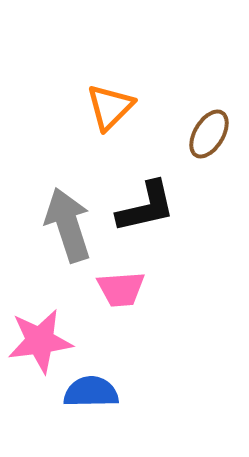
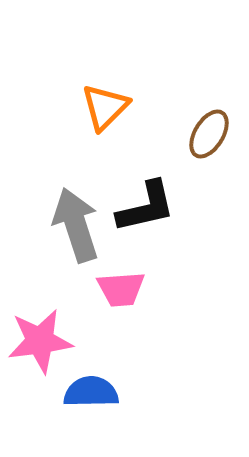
orange triangle: moved 5 px left
gray arrow: moved 8 px right
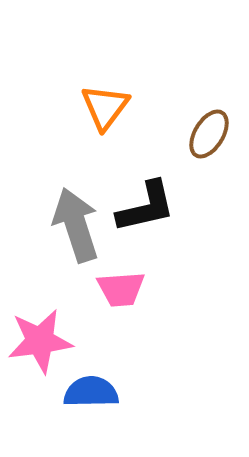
orange triangle: rotated 8 degrees counterclockwise
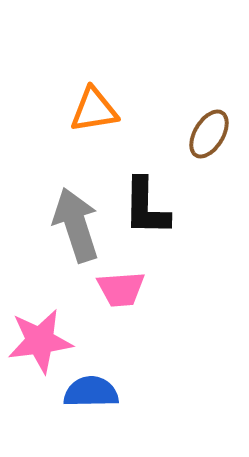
orange triangle: moved 11 px left, 3 px down; rotated 44 degrees clockwise
black L-shape: rotated 104 degrees clockwise
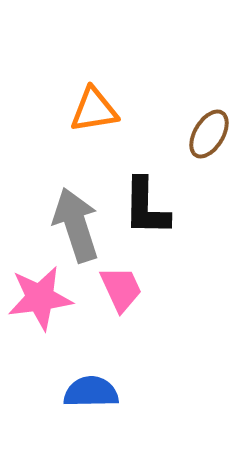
pink trapezoid: rotated 111 degrees counterclockwise
pink star: moved 43 px up
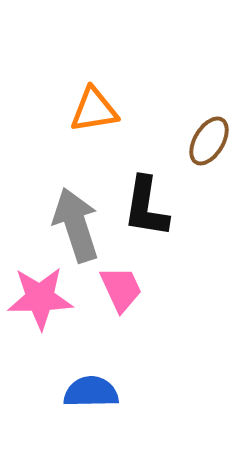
brown ellipse: moved 7 px down
black L-shape: rotated 8 degrees clockwise
pink star: rotated 6 degrees clockwise
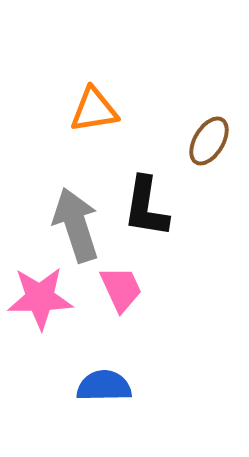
blue semicircle: moved 13 px right, 6 px up
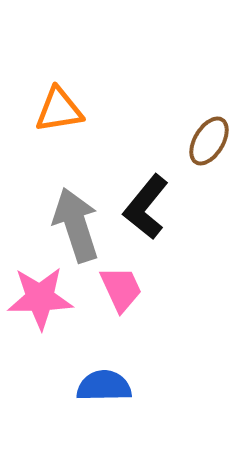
orange triangle: moved 35 px left
black L-shape: rotated 30 degrees clockwise
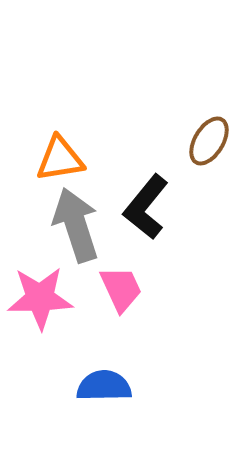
orange triangle: moved 1 px right, 49 px down
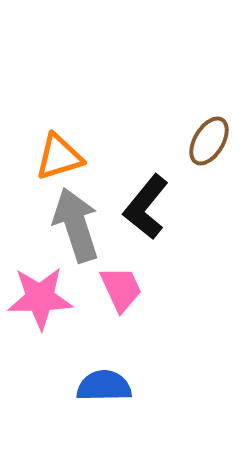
orange triangle: moved 1 px left, 2 px up; rotated 8 degrees counterclockwise
